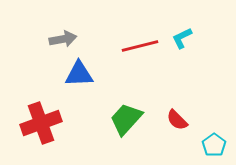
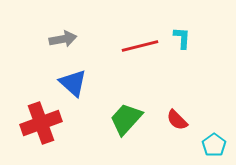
cyan L-shape: rotated 120 degrees clockwise
blue triangle: moved 6 px left, 9 px down; rotated 44 degrees clockwise
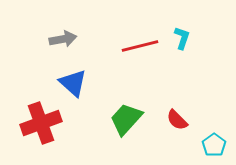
cyan L-shape: rotated 15 degrees clockwise
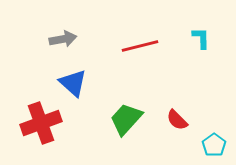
cyan L-shape: moved 19 px right; rotated 20 degrees counterclockwise
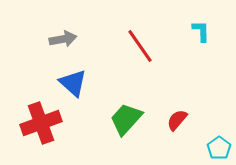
cyan L-shape: moved 7 px up
red line: rotated 69 degrees clockwise
red semicircle: rotated 85 degrees clockwise
cyan pentagon: moved 5 px right, 3 px down
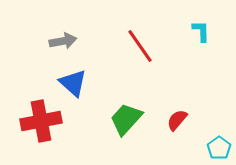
gray arrow: moved 2 px down
red cross: moved 2 px up; rotated 9 degrees clockwise
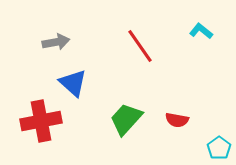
cyan L-shape: rotated 50 degrees counterclockwise
gray arrow: moved 7 px left, 1 px down
red semicircle: rotated 120 degrees counterclockwise
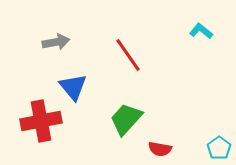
red line: moved 12 px left, 9 px down
blue triangle: moved 4 px down; rotated 8 degrees clockwise
red semicircle: moved 17 px left, 29 px down
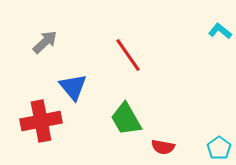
cyan L-shape: moved 19 px right
gray arrow: moved 11 px left; rotated 32 degrees counterclockwise
green trapezoid: rotated 72 degrees counterclockwise
red semicircle: moved 3 px right, 2 px up
